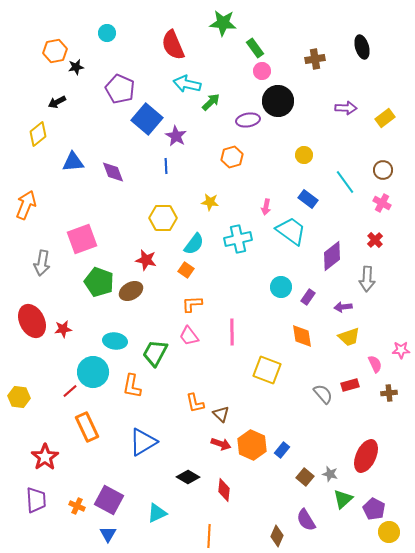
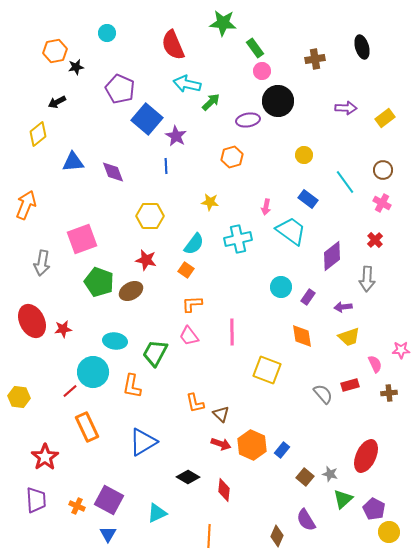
yellow hexagon at (163, 218): moved 13 px left, 2 px up
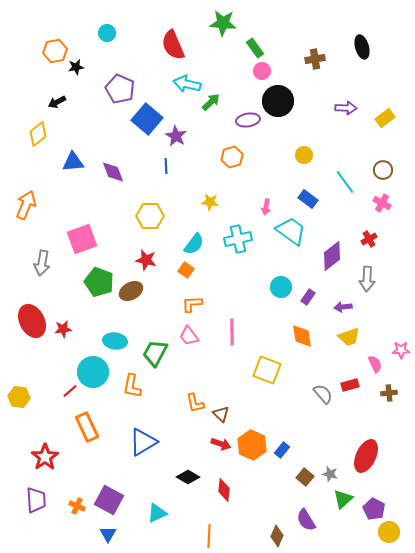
red cross at (375, 240): moved 6 px left, 1 px up; rotated 14 degrees clockwise
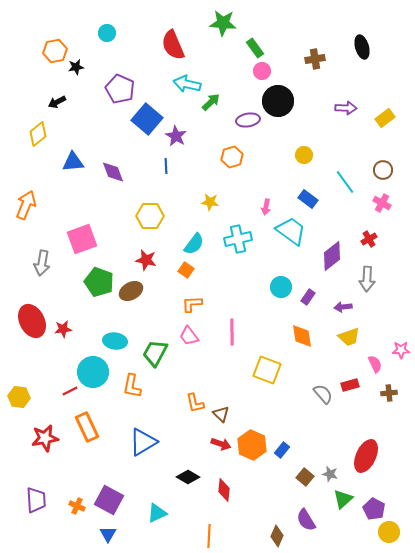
red line at (70, 391): rotated 14 degrees clockwise
red star at (45, 457): moved 19 px up; rotated 24 degrees clockwise
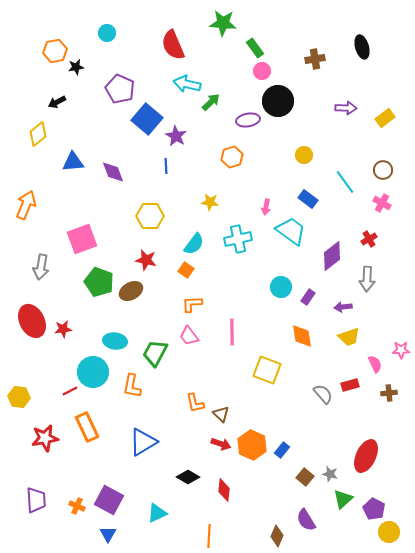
gray arrow at (42, 263): moved 1 px left, 4 px down
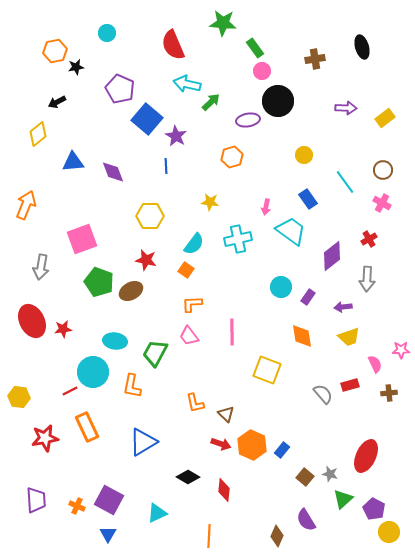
blue rectangle at (308, 199): rotated 18 degrees clockwise
brown triangle at (221, 414): moved 5 px right
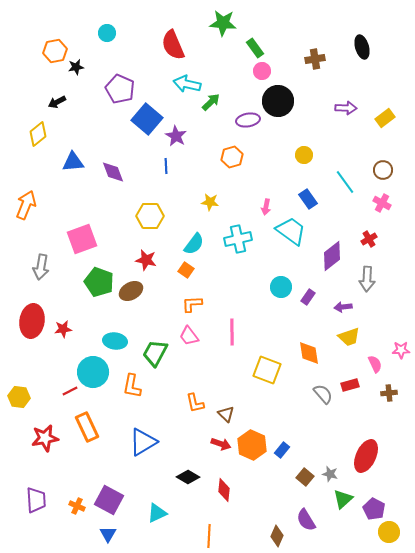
red ellipse at (32, 321): rotated 36 degrees clockwise
orange diamond at (302, 336): moved 7 px right, 17 px down
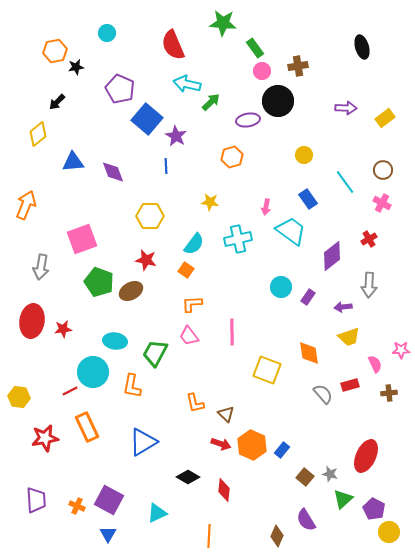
brown cross at (315, 59): moved 17 px left, 7 px down
black arrow at (57, 102): rotated 18 degrees counterclockwise
gray arrow at (367, 279): moved 2 px right, 6 px down
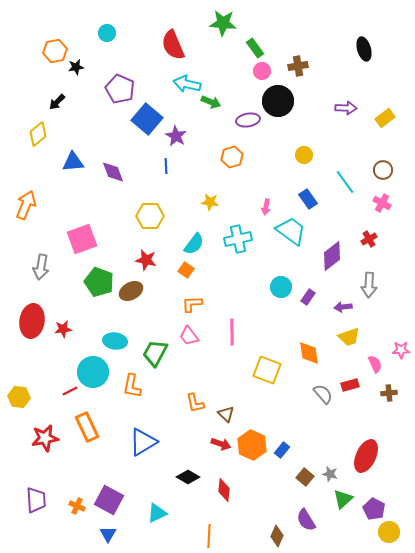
black ellipse at (362, 47): moved 2 px right, 2 px down
green arrow at (211, 102): rotated 66 degrees clockwise
